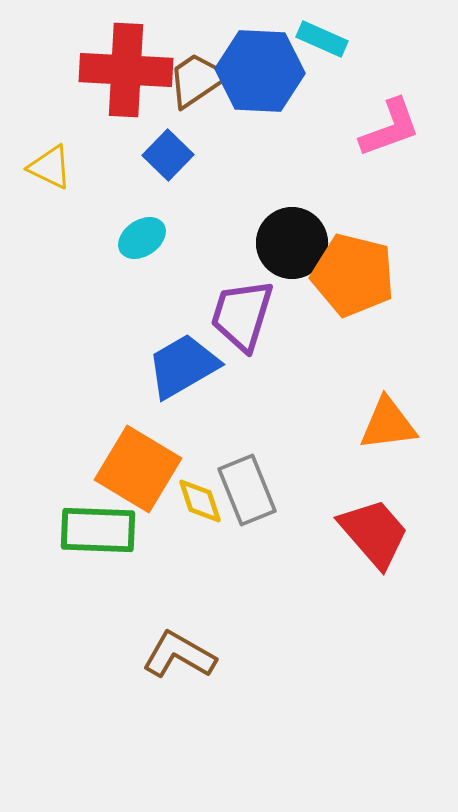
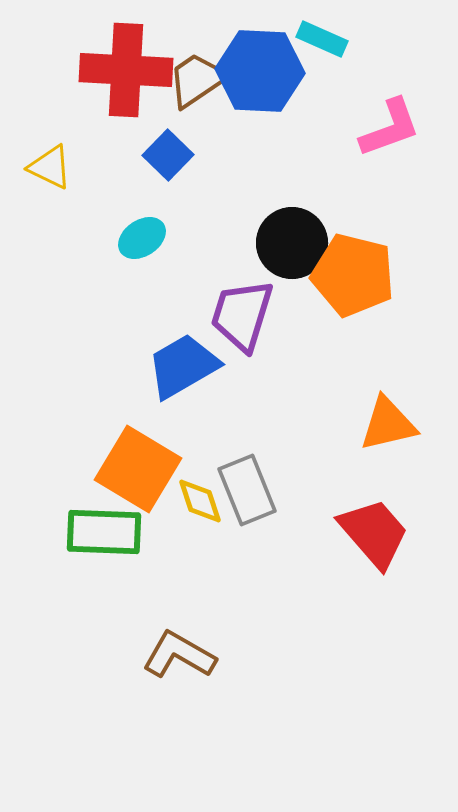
orange triangle: rotated 6 degrees counterclockwise
green rectangle: moved 6 px right, 2 px down
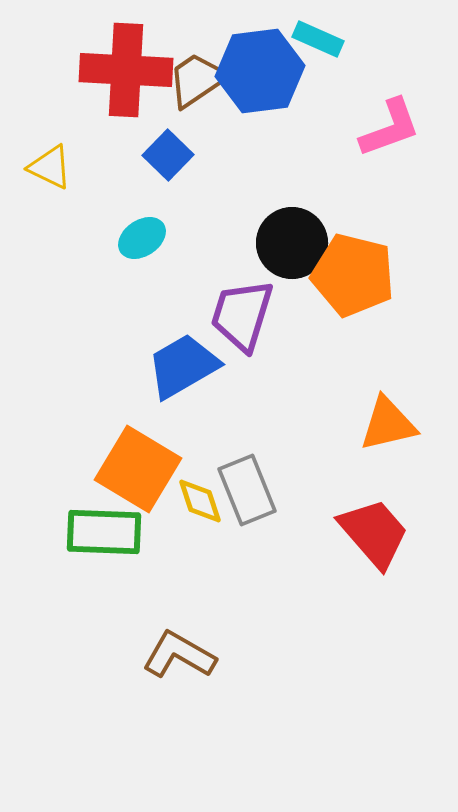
cyan rectangle: moved 4 px left
blue hexagon: rotated 10 degrees counterclockwise
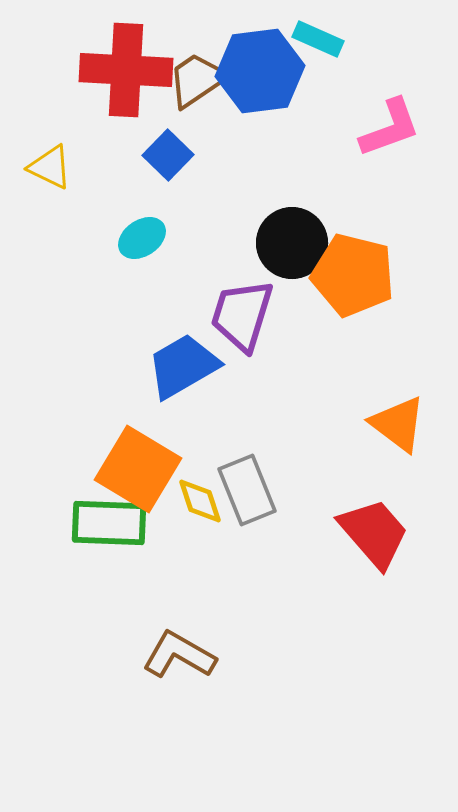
orange triangle: moved 10 px right; rotated 50 degrees clockwise
green rectangle: moved 5 px right, 9 px up
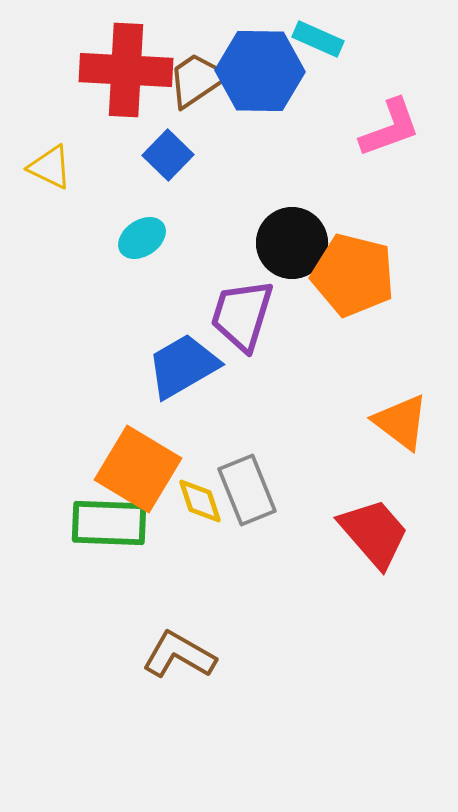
blue hexagon: rotated 8 degrees clockwise
orange triangle: moved 3 px right, 2 px up
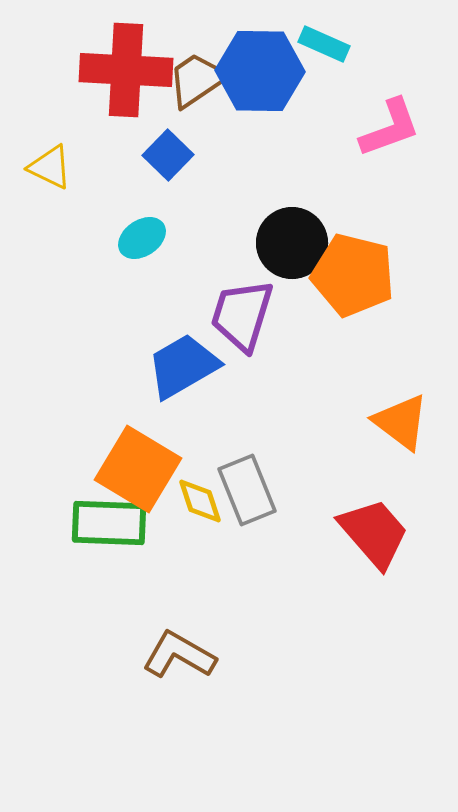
cyan rectangle: moved 6 px right, 5 px down
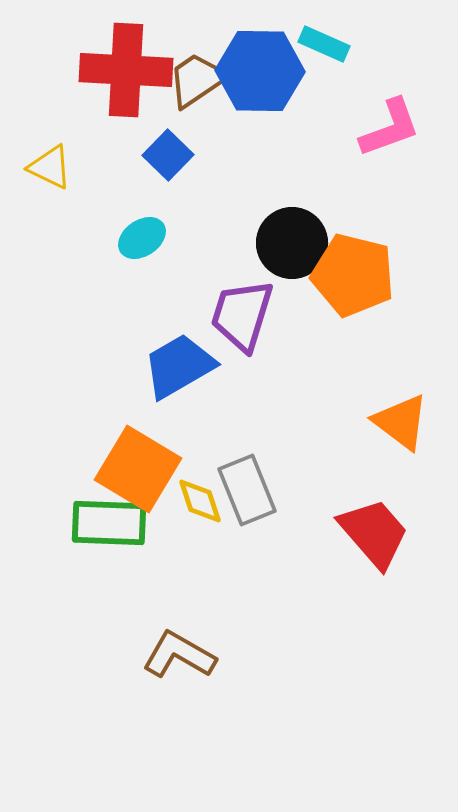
blue trapezoid: moved 4 px left
